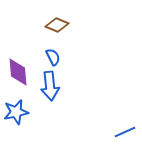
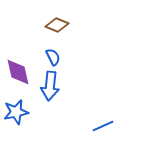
purple diamond: rotated 8 degrees counterclockwise
blue arrow: rotated 12 degrees clockwise
blue line: moved 22 px left, 6 px up
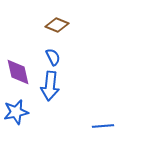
blue line: rotated 20 degrees clockwise
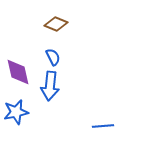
brown diamond: moved 1 px left, 1 px up
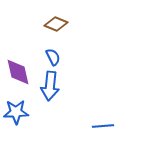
blue star: rotated 10 degrees clockwise
